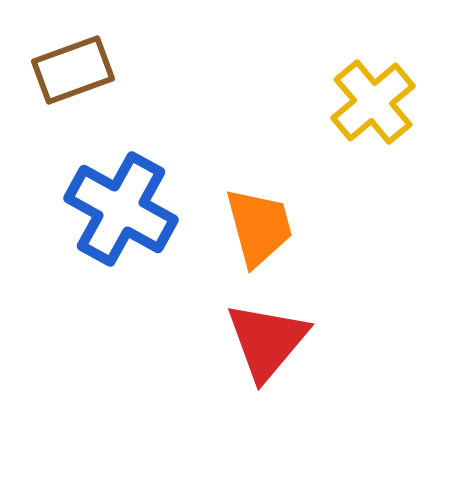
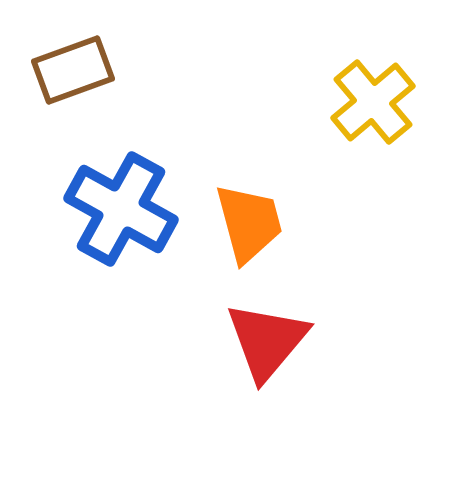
orange trapezoid: moved 10 px left, 4 px up
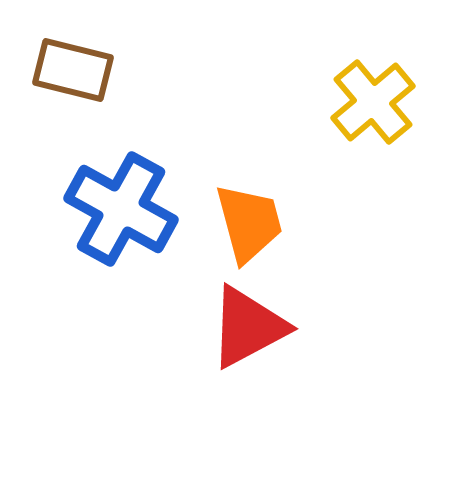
brown rectangle: rotated 34 degrees clockwise
red triangle: moved 19 px left, 14 px up; rotated 22 degrees clockwise
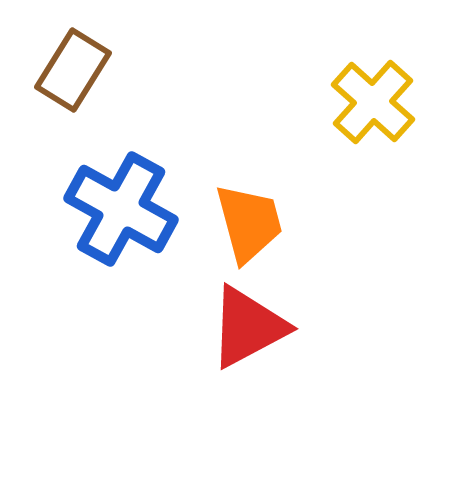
brown rectangle: rotated 72 degrees counterclockwise
yellow cross: rotated 8 degrees counterclockwise
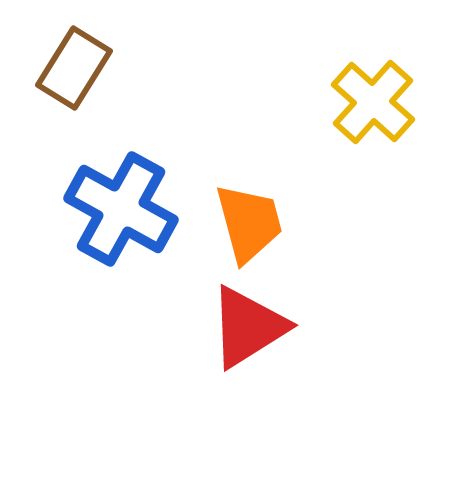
brown rectangle: moved 1 px right, 2 px up
red triangle: rotated 4 degrees counterclockwise
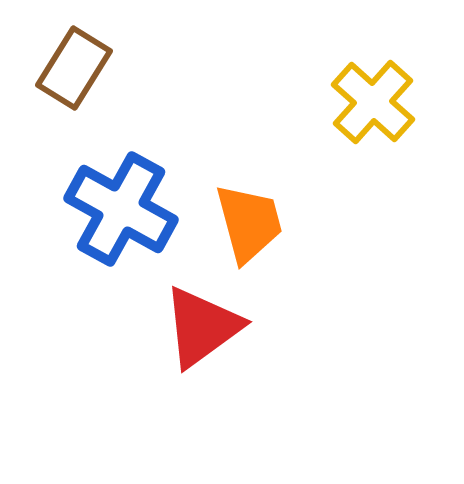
red triangle: moved 46 px left; rotated 4 degrees counterclockwise
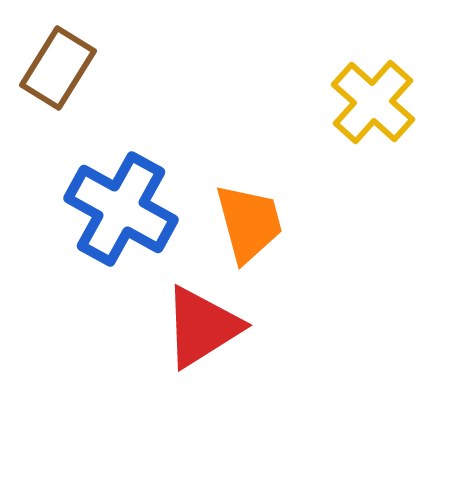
brown rectangle: moved 16 px left
red triangle: rotated 4 degrees clockwise
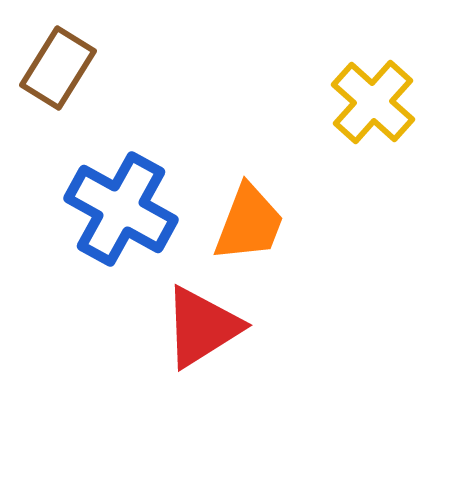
orange trapezoid: rotated 36 degrees clockwise
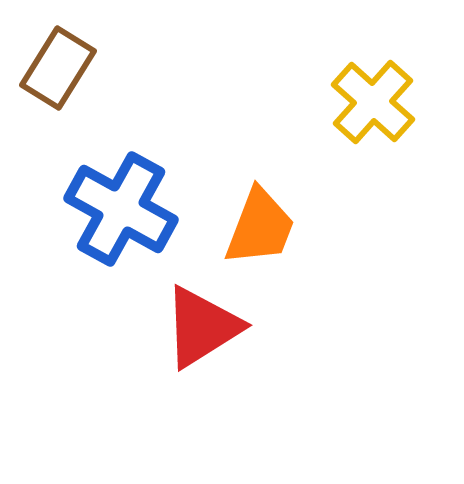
orange trapezoid: moved 11 px right, 4 px down
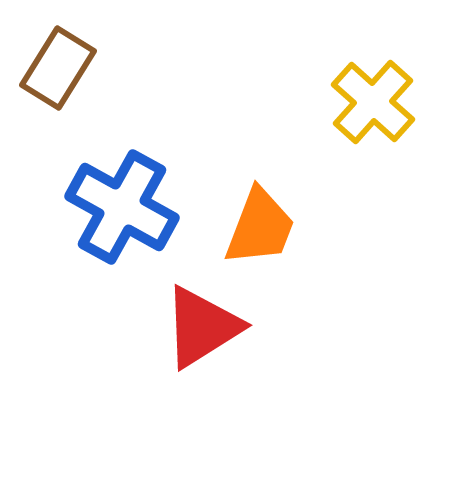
blue cross: moved 1 px right, 2 px up
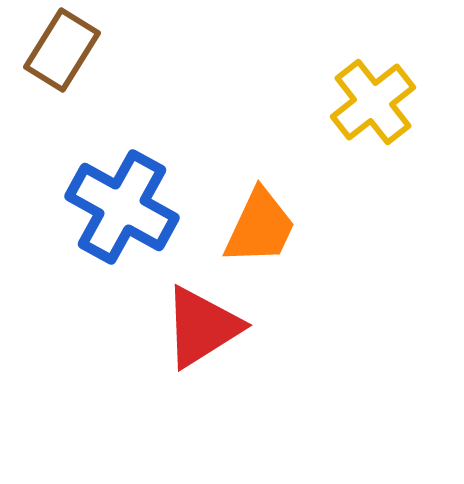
brown rectangle: moved 4 px right, 18 px up
yellow cross: rotated 10 degrees clockwise
orange trapezoid: rotated 4 degrees clockwise
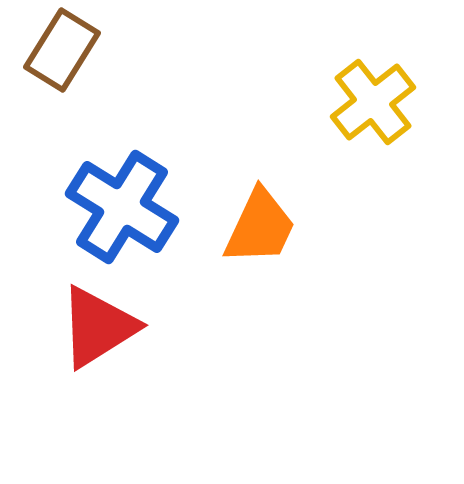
blue cross: rotated 3 degrees clockwise
red triangle: moved 104 px left
